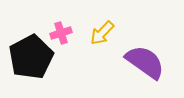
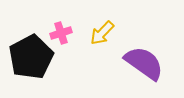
purple semicircle: moved 1 px left, 1 px down
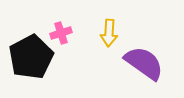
yellow arrow: moved 7 px right; rotated 40 degrees counterclockwise
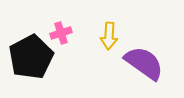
yellow arrow: moved 3 px down
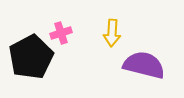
yellow arrow: moved 3 px right, 3 px up
purple semicircle: moved 2 px down; rotated 21 degrees counterclockwise
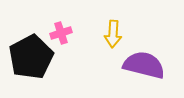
yellow arrow: moved 1 px right, 1 px down
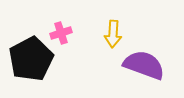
black pentagon: moved 2 px down
purple semicircle: rotated 6 degrees clockwise
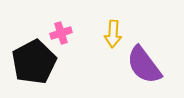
black pentagon: moved 3 px right, 3 px down
purple semicircle: rotated 147 degrees counterclockwise
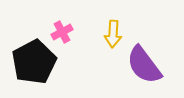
pink cross: moved 1 px right, 1 px up; rotated 10 degrees counterclockwise
